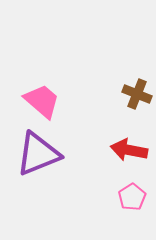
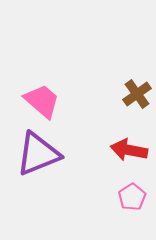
brown cross: rotated 32 degrees clockwise
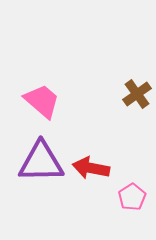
red arrow: moved 38 px left, 18 px down
purple triangle: moved 3 px right, 8 px down; rotated 21 degrees clockwise
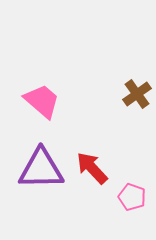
purple triangle: moved 7 px down
red arrow: moved 1 px right; rotated 36 degrees clockwise
pink pentagon: rotated 20 degrees counterclockwise
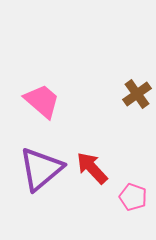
purple triangle: rotated 39 degrees counterclockwise
pink pentagon: moved 1 px right
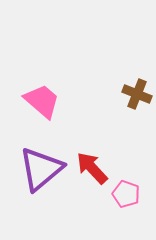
brown cross: rotated 32 degrees counterclockwise
pink pentagon: moved 7 px left, 3 px up
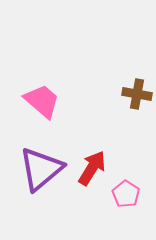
brown cross: rotated 12 degrees counterclockwise
red arrow: rotated 75 degrees clockwise
pink pentagon: rotated 12 degrees clockwise
